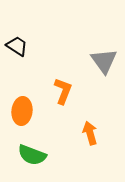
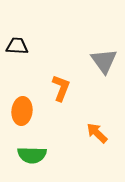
black trapezoid: rotated 30 degrees counterclockwise
orange L-shape: moved 2 px left, 3 px up
orange arrow: moved 7 px right; rotated 30 degrees counterclockwise
green semicircle: rotated 20 degrees counterclockwise
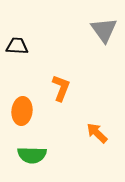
gray triangle: moved 31 px up
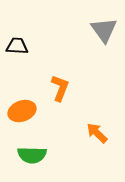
orange L-shape: moved 1 px left
orange ellipse: rotated 64 degrees clockwise
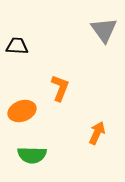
orange arrow: rotated 70 degrees clockwise
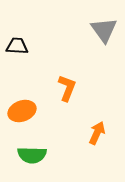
orange L-shape: moved 7 px right
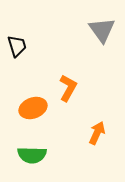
gray triangle: moved 2 px left
black trapezoid: rotated 70 degrees clockwise
orange L-shape: moved 1 px right; rotated 8 degrees clockwise
orange ellipse: moved 11 px right, 3 px up
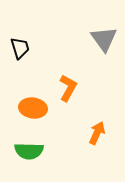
gray triangle: moved 2 px right, 9 px down
black trapezoid: moved 3 px right, 2 px down
orange ellipse: rotated 28 degrees clockwise
green semicircle: moved 3 px left, 4 px up
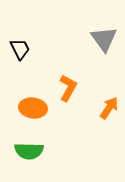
black trapezoid: moved 1 px down; rotated 10 degrees counterclockwise
orange arrow: moved 12 px right, 25 px up; rotated 10 degrees clockwise
